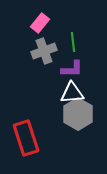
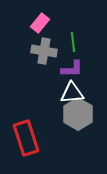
gray cross: rotated 30 degrees clockwise
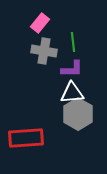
red rectangle: rotated 76 degrees counterclockwise
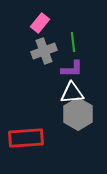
gray cross: rotated 30 degrees counterclockwise
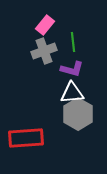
pink rectangle: moved 5 px right, 2 px down
purple L-shape: rotated 15 degrees clockwise
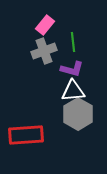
white triangle: moved 1 px right, 2 px up
red rectangle: moved 3 px up
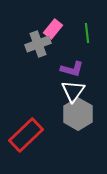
pink rectangle: moved 8 px right, 4 px down
green line: moved 14 px right, 9 px up
gray cross: moved 6 px left, 7 px up
white triangle: rotated 50 degrees counterclockwise
red rectangle: rotated 40 degrees counterclockwise
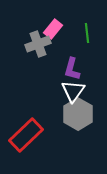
purple L-shape: rotated 90 degrees clockwise
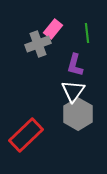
purple L-shape: moved 3 px right, 4 px up
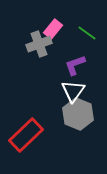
green line: rotated 48 degrees counterclockwise
gray cross: moved 1 px right
purple L-shape: rotated 55 degrees clockwise
gray hexagon: rotated 8 degrees counterclockwise
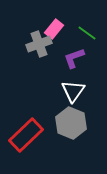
pink rectangle: moved 1 px right
purple L-shape: moved 1 px left, 7 px up
gray hexagon: moved 7 px left, 9 px down
